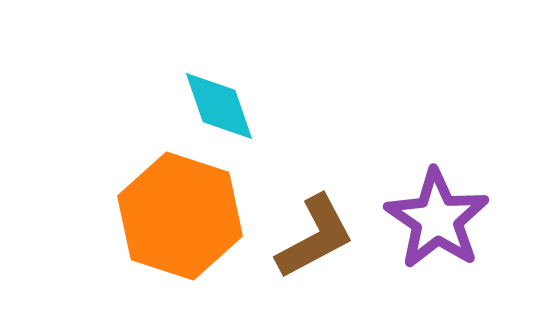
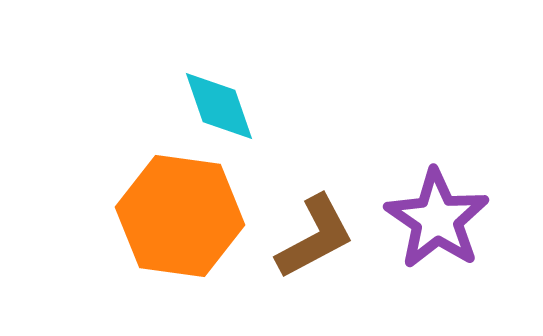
orange hexagon: rotated 10 degrees counterclockwise
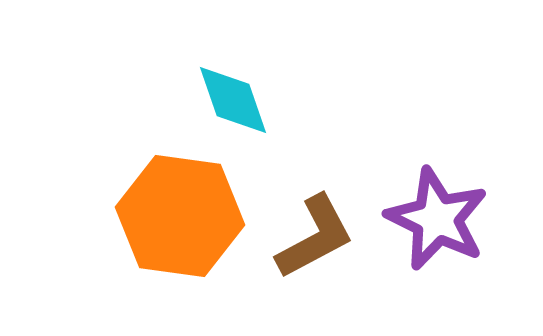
cyan diamond: moved 14 px right, 6 px up
purple star: rotated 8 degrees counterclockwise
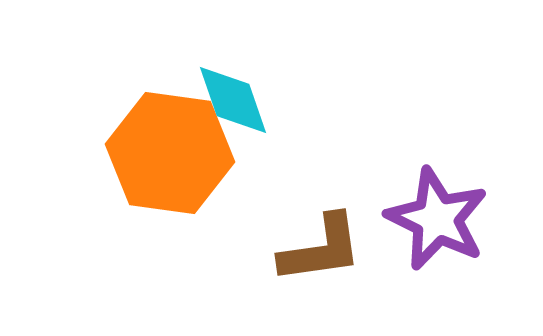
orange hexagon: moved 10 px left, 63 px up
brown L-shape: moved 6 px right, 12 px down; rotated 20 degrees clockwise
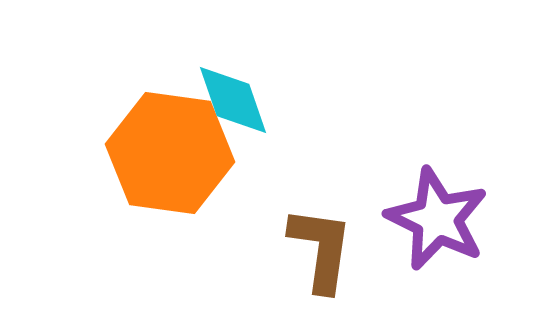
brown L-shape: rotated 74 degrees counterclockwise
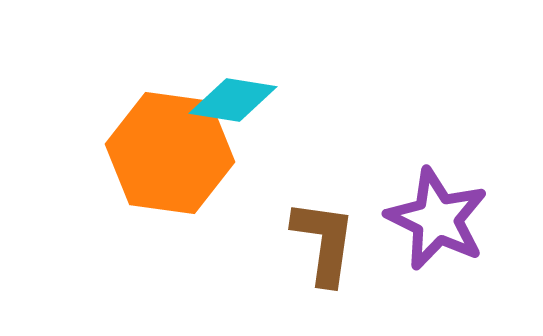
cyan diamond: rotated 62 degrees counterclockwise
brown L-shape: moved 3 px right, 7 px up
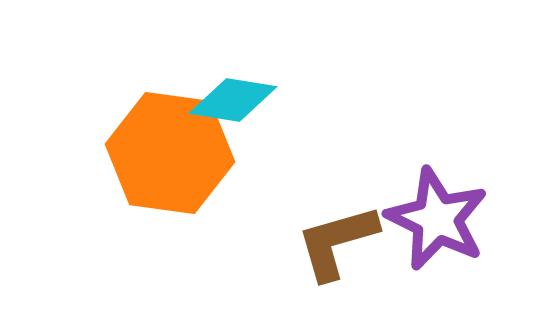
brown L-shape: moved 13 px right; rotated 114 degrees counterclockwise
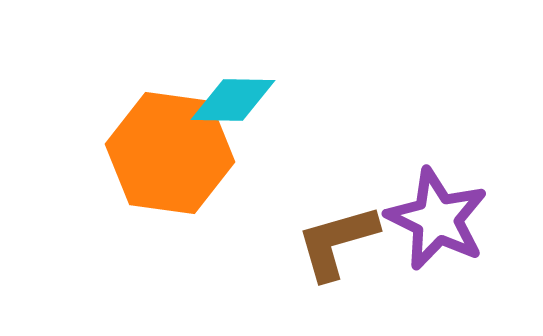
cyan diamond: rotated 8 degrees counterclockwise
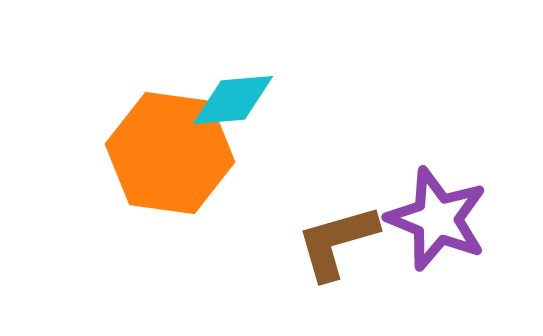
cyan diamond: rotated 6 degrees counterclockwise
purple star: rotated 4 degrees counterclockwise
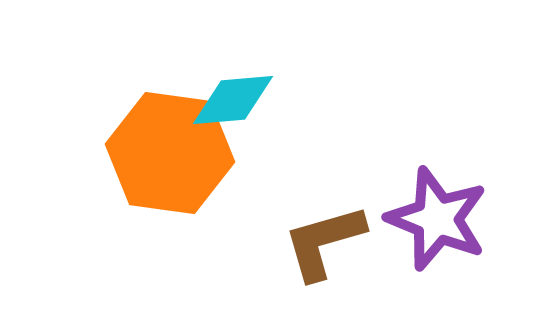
brown L-shape: moved 13 px left
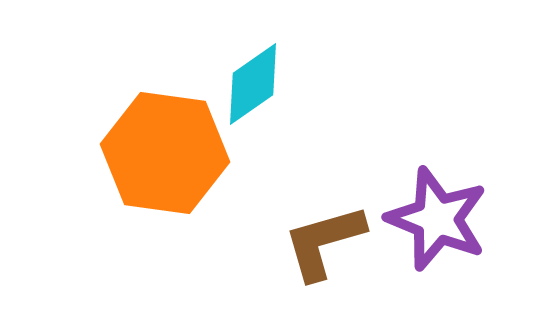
cyan diamond: moved 20 px right, 16 px up; rotated 30 degrees counterclockwise
orange hexagon: moved 5 px left
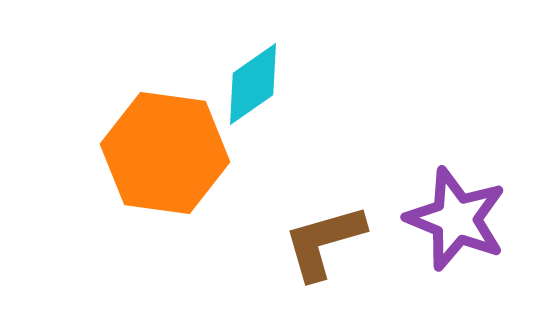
purple star: moved 19 px right
